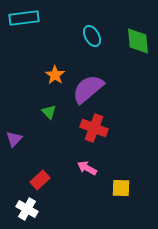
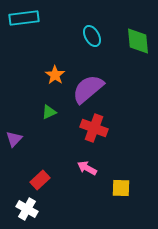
green triangle: rotated 49 degrees clockwise
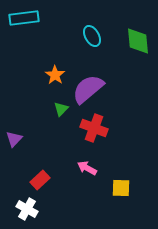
green triangle: moved 12 px right, 3 px up; rotated 21 degrees counterclockwise
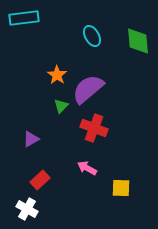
orange star: moved 2 px right
green triangle: moved 3 px up
purple triangle: moved 17 px right; rotated 18 degrees clockwise
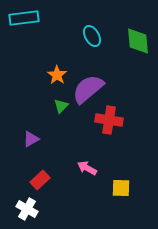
red cross: moved 15 px right, 8 px up; rotated 12 degrees counterclockwise
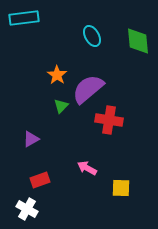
red rectangle: rotated 24 degrees clockwise
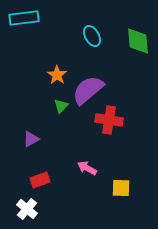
purple semicircle: moved 1 px down
white cross: rotated 10 degrees clockwise
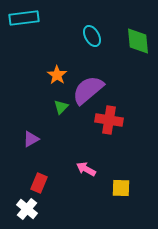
green triangle: moved 1 px down
pink arrow: moved 1 px left, 1 px down
red rectangle: moved 1 px left, 3 px down; rotated 48 degrees counterclockwise
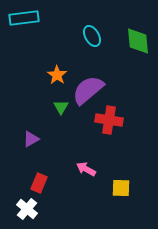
green triangle: rotated 14 degrees counterclockwise
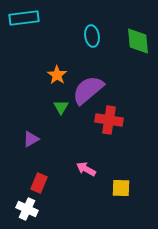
cyan ellipse: rotated 20 degrees clockwise
white cross: rotated 15 degrees counterclockwise
